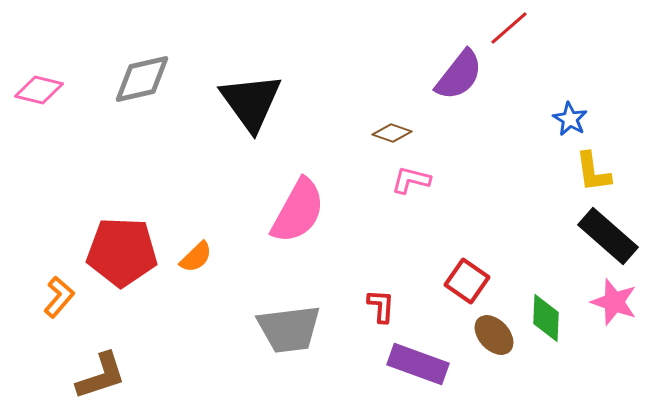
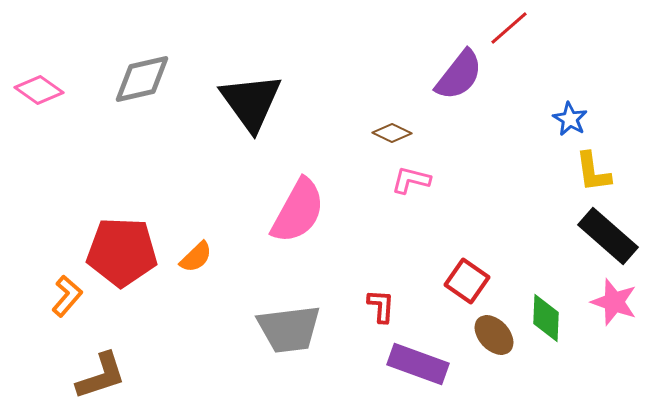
pink diamond: rotated 21 degrees clockwise
brown diamond: rotated 6 degrees clockwise
orange L-shape: moved 8 px right, 1 px up
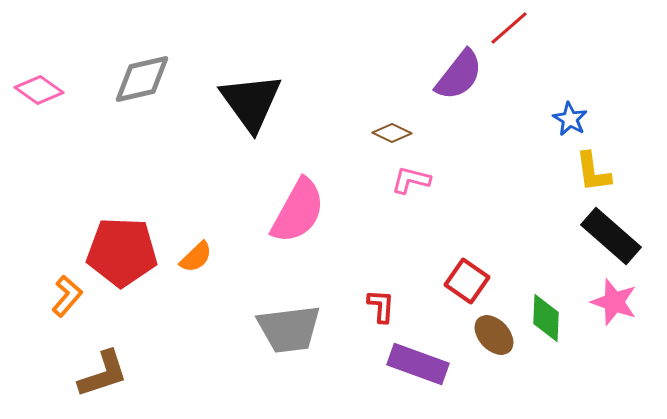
black rectangle: moved 3 px right
brown L-shape: moved 2 px right, 2 px up
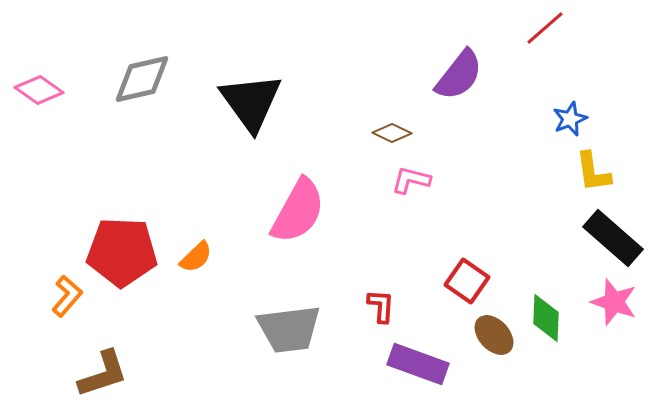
red line: moved 36 px right
blue star: rotated 20 degrees clockwise
black rectangle: moved 2 px right, 2 px down
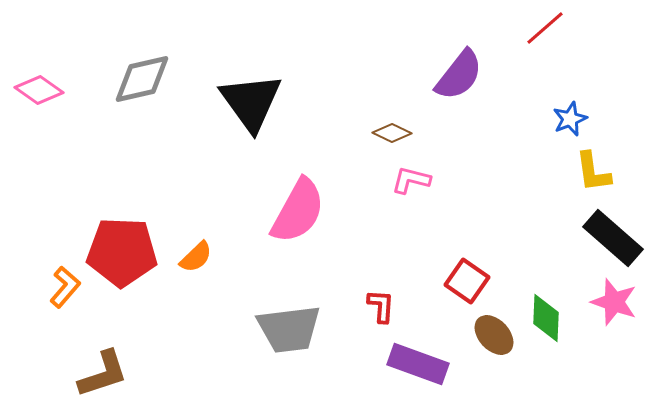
orange L-shape: moved 2 px left, 9 px up
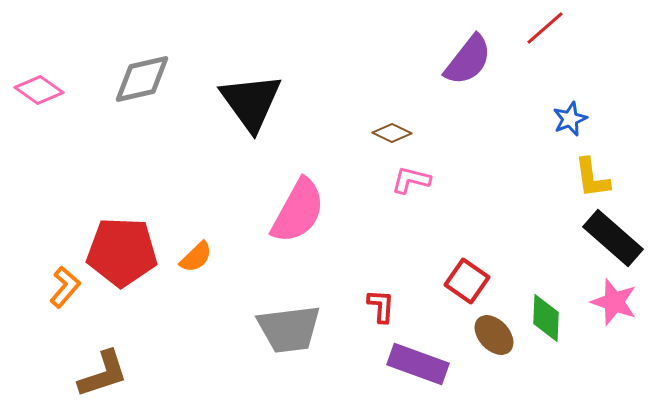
purple semicircle: moved 9 px right, 15 px up
yellow L-shape: moved 1 px left, 6 px down
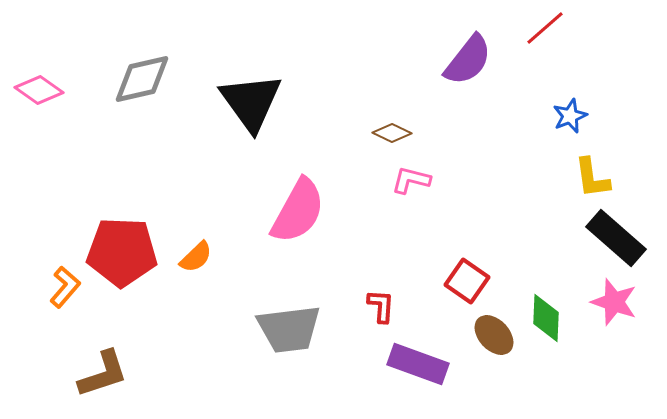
blue star: moved 3 px up
black rectangle: moved 3 px right
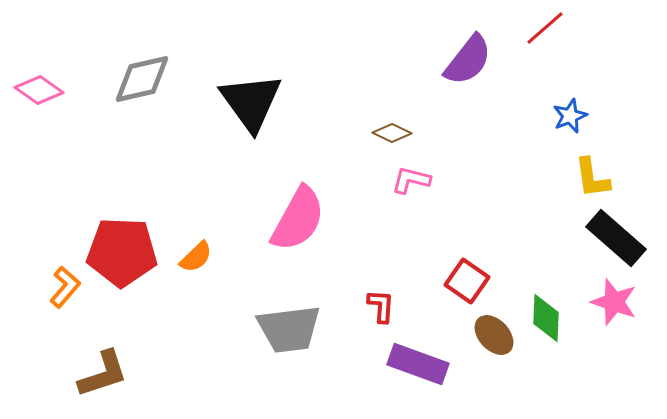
pink semicircle: moved 8 px down
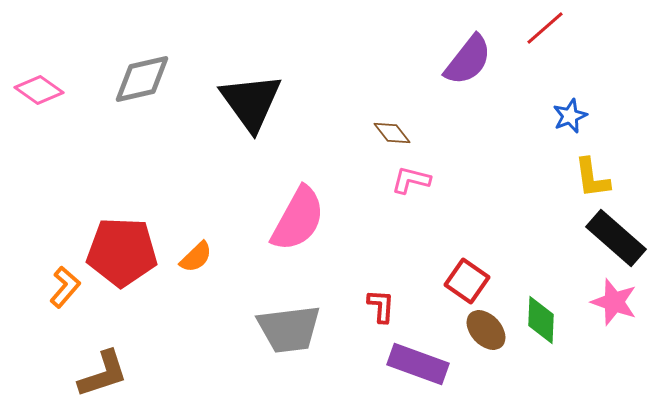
brown diamond: rotated 27 degrees clockwise
green diamond: moved 5 px left, 2 px down
brown ellipse: moved 8 px left, 5 px up
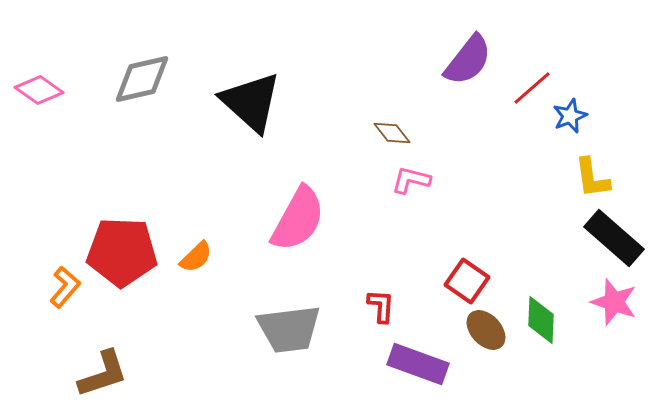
red line: moved 13 px left, 60 px down
black triangle: rotated 12 degrees counterclockwise
black rectangle: moved 2 px left
